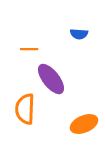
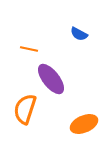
blue semicircle: rotated 24 degrees clockwise
orange line: rotated 12 degrees clockwise
orange semicircle: rotated 16 degrees clockwise
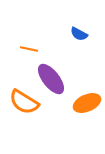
orange semicircle: moved 1 px left, 7 px up; rotated 76 degrees counterclockwise
orange ellipse: moved 3 px right, 21 px up
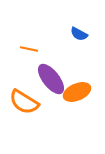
orange ellipse: moved 10 px left, 11 px up
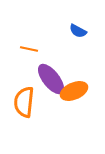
blue semicircle: moved 1 px left, 3 px up
orange ellipse: moved 3 px left, 1 px up
orange semicircle: rotated 64 degrees clockwise
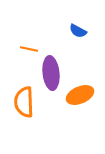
purple ellipse: moved 6 px up; rotated 32 degrees clockwise
orange ellipse: moved 6 px right, 4 px down
orange semicircle: rotated 8 degrees counterclockwise
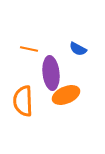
blue semicircle: moved 18 px down
orange ellipse: moved 14 px left
orange semicircle: moved 1 px left, 1 px up
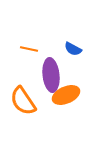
blue semicircle: moved 5 px left
purple ellipse: moved 2 px down
orange semicircle: rotated 32 degrees counterclockwise
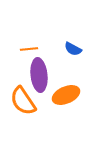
orange line: rotated 18 degrees counterclockwise
purple ellipse: moved 12 px left
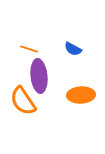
orange line: rotated 24 degrees clockwise
purple ellipse: moved 1 px down
orange ellipse: moved 15 px right; rotated 20 degrees clockwise
